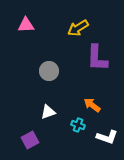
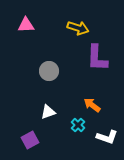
yellow arrow: rotated 130 degrees counterclockwise
cyan cross: rotated 24 degrees clockwise
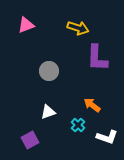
pink triangle: rotated 18 degrees counterclockwise
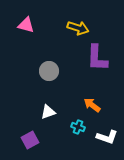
pink triangle: rotated 36 degrees clockwise
cyan cross: moved 2 px down; rotated 24 degrees counterclockwise
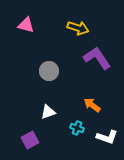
purple L-shape: rotated 144 degrees clockwise
cyan cross: moved 1 px left, 1 px down
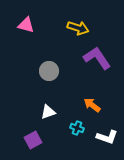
purple square: moved 3 px right
